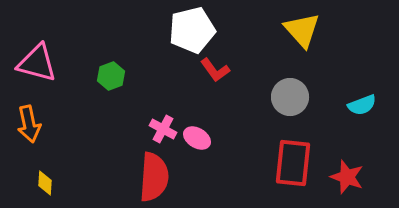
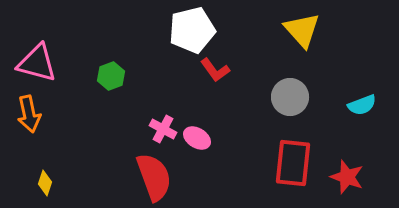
orange arrow: moved 10 px up
red semicircle: rotated 24 degrees counterclockwise
yellow diamond: rotated 15 degrees clockwise
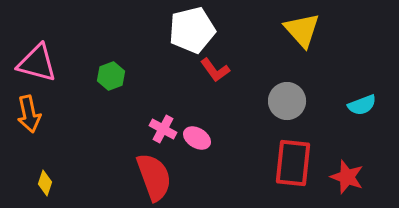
gray circle: moved 3 px left, 4 px down
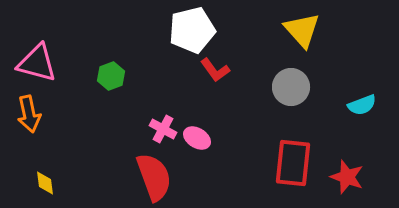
gray circle: moved 4 px right, 14 px up
yellow diamond: rotated 25 degrees counterclockwise
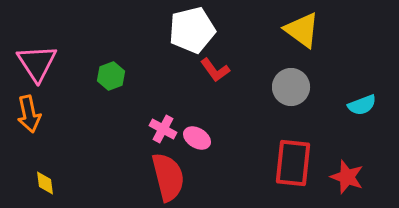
yellow triangle: rotated 12 degrees counterclockwise
pink triangle: rotated 42 degrees clockwise
red semicircle: moved 14 px right; rotated 6 degrees clockwise
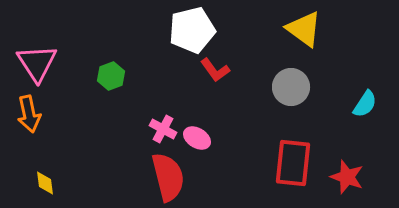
yellow triangle: moved 2 px right, 1 px up
cyan semicircle: moved 3 px right, 1 px up; rotated 36 degrees counterclockwise
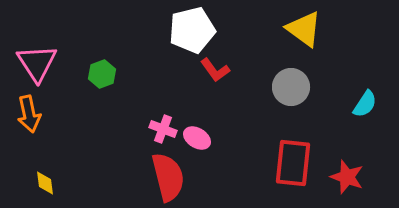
green hexagon: moved 9 px left, 2 px up
pink cross: rotated 8 degrees counterclockwise
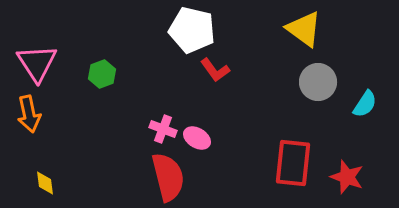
white pentagon: rotated 27 degrees clockwise
gray circle: moved 27 px right, 5 px up
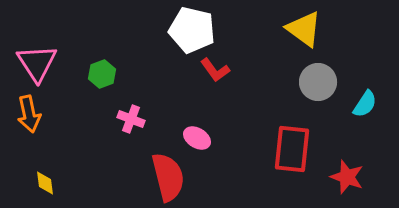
pink cross: moved 32 px left, 10 px up
red rectangle: moved 1 px left, 14 px up
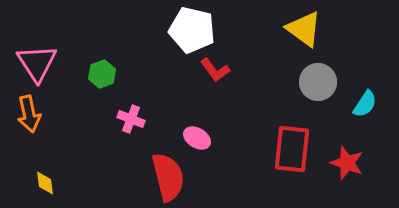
red star: moved 14 px up
